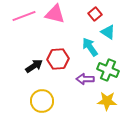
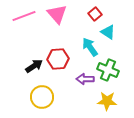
pink triangle: moved 2 px right; rotated 35 degrees clockwise
yellow circle: moved 4 px up
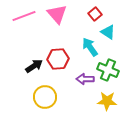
yellow circle: moved 3 px right
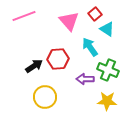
pink triangle: moved 12 px right, 7 px down
cyan triangle: moved 1 px left, 3 px up
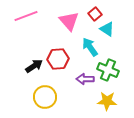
pink line: moved 2 px right
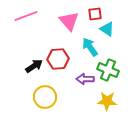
red square: rotated 32 degrees clockwise
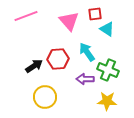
cyan arrow: moved 3 px left, 5 px down
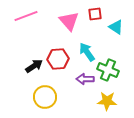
cyan triangle: moved 9 px right, 2 px up
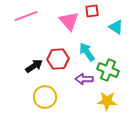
red square: moved 3 px left, 3 px up
purple arrow: moved 1 px left
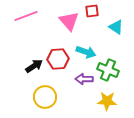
cyan arrow: moved 1 px left; rotated 144 degrees clockwise
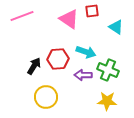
pink line: moved 4 px left
pink triangle: moved 2 px up; rotated 15 degrees counterclockwise
black arrow: rotated 24 degrees counterclockwise
purple arrow: moved 1 px left, 4 px up
yellow circle: moved 1 px right
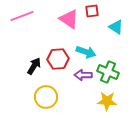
green cross: moved 2 px down
